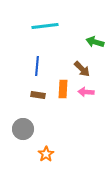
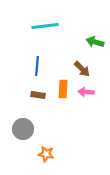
orange star: rotated 28 degrees counterclockwise
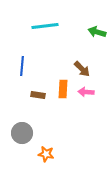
green arrow: moved 2 px right, 10 px up
blue line: moved 15 px left
gray circle: moved 1 px left, 4 px down
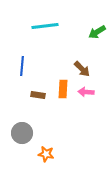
green arrow: rotated 48 degrees counterclockwise
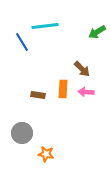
blue line: moved 24 px up; rotated 36 degrees counterclockwise
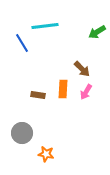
blue line: moved 1 px down
pink arrow: rotated 63 degrees counterclockwise
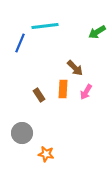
blue line: moved 2 px left; rotated 54 degrees clockwise
brown arrow: moved 7 px left, 1 px up
brown rectangle: moved 1 px right; rotated 48 degrees clockwise
